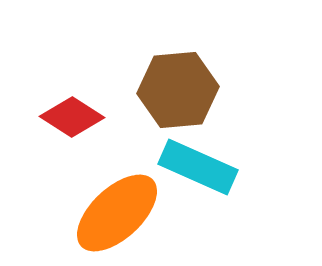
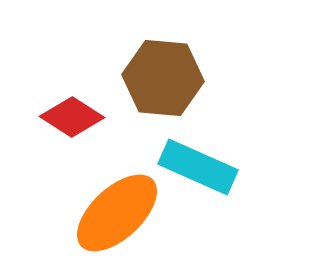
brown hexagon: moved 15 px left, 12 px up; rotated 10 degrees clockwise
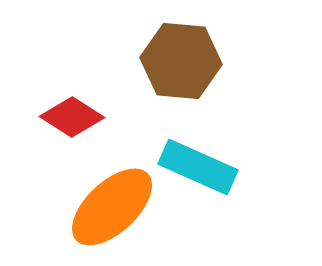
brown hexagon: moved 18 px right, 17 px up
orange ellipse: moved 5 px left, 6 px up
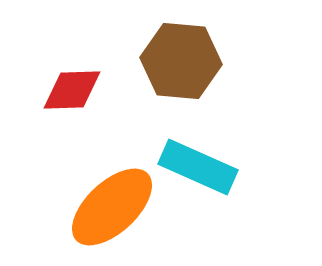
red diamond: moved 27 px up; rotated 34 degrees counterclockwise
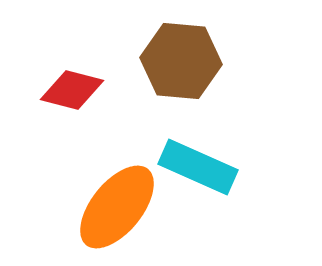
red diamond: rotated 16 degrees clockwise
orange ellipse: moved 5 px right; rotated 8 degrees counterclockwise
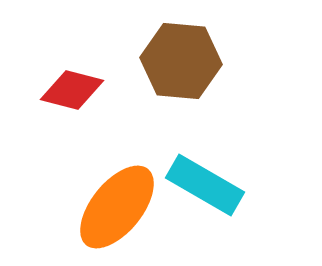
cyan rectangle: moved 7 px right, 18 px down; rotated 6 degrees clockwise
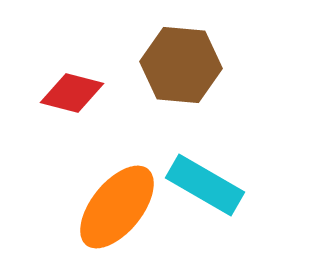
brown hexagon: moved 4 px down
red diamond: moved 3 px down
